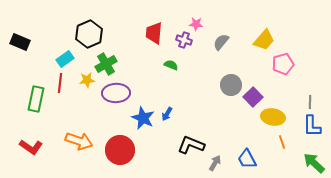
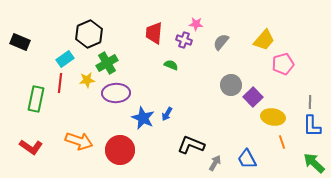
green cross: moved 1 px right, 1 px up
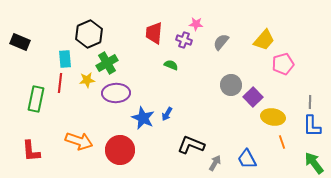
cyan rectangle: rotated 60 degrees counterclockwise
red L-shape: moved 4 px down; rotated 50 degrees clockwise
green arrow: rotated 10 degrees clockwise
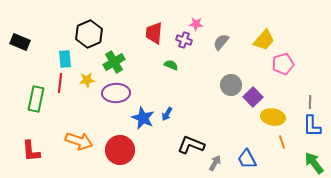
green cross: moved 7 px right, 1 px up
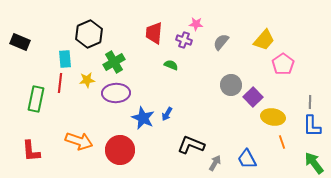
pink pentagon: rotated 20 degrees counterclockwise
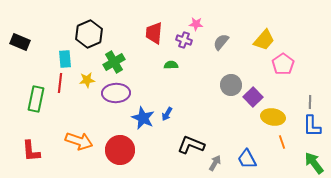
green semicircle: rotated 24 degrees counterclockwise
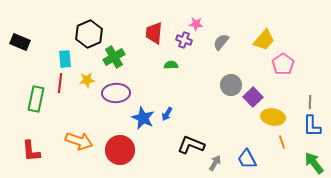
green cross: moved 5 px up
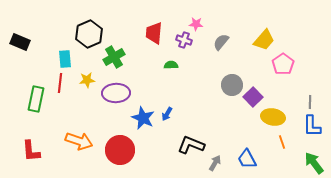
gray circle: moved 1 px right
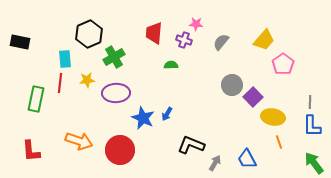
black rectangle: rotated 12 degrees counterclockwise
orange line: moved 3 px left
